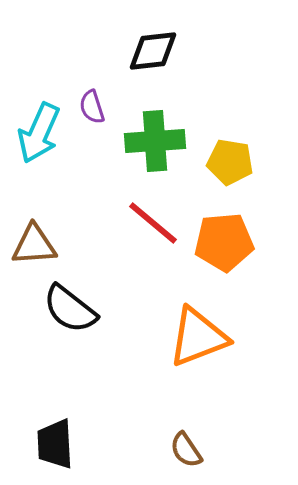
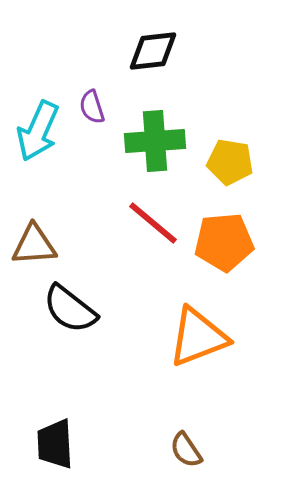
cyan arrow: moved 1 px left, 2 px up
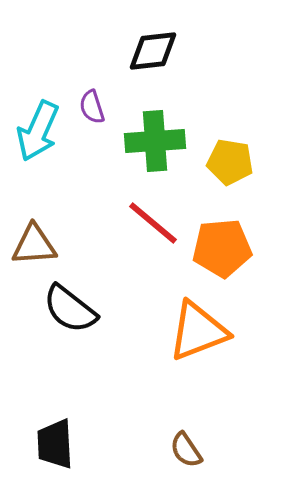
orange pentagon: moved 2 px left, 6 px down
orange triangle: moved 6 px up
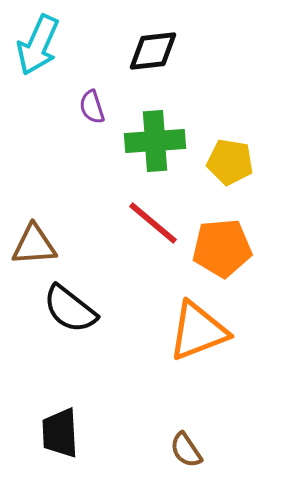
cyan arrow: moved 86 px up
black trapezoid: moved 5 px right, 11 px up
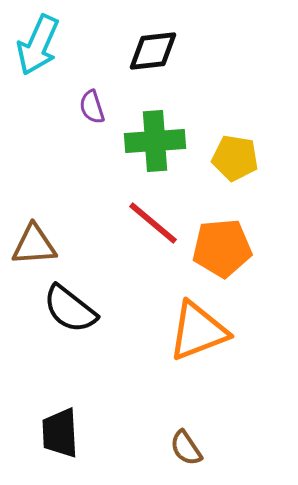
yellow pentagon: moved 5 px right, 4 px up
brown semicircle: moved 2 px up
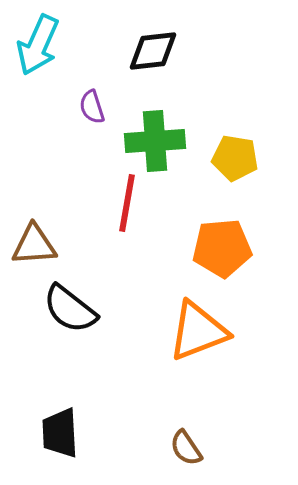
red line: moved 26 px left, 20 px up; rotated 60 degrees clockwise
